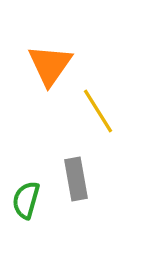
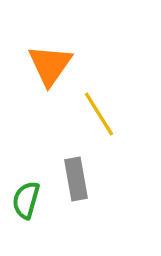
yellow line: moved 1 px right, 3 px down
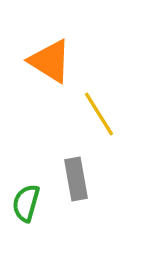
orange triangle: moved 4 px up; rotated 33 degrees counterclockwise
green semicircle: moved 3 px down
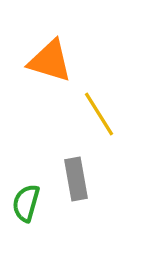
orange triangle: rotated 15 degrees counterclockwise
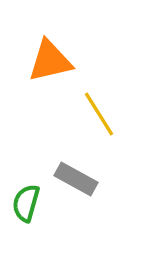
orange triangle: rotated 30 degrees counterclockwise
gray rectangle: rotated 51 degrees counterclockwise
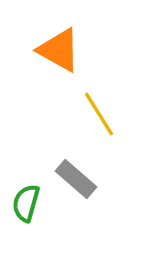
orange triangle: moved 9 px right, 11 px up; rotated 42 degrees clockwise
gray rectangle: rotated 12 degrees clockwise
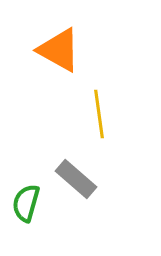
yellow line: rotated 24 degrees clockwise
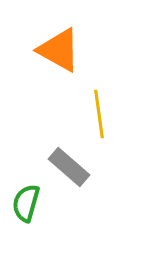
gray rectangle: moved 7 px left, 12 px up
